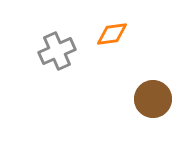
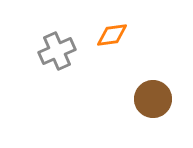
orange diamond: moved 1 px down
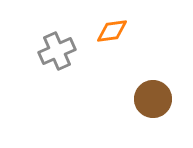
orange diamond: moved 4 px up
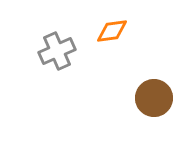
brown circle: moved 1 px right, 1 px up
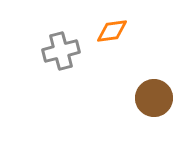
gray cross: moved 4 px right; rotated 9 degrees clockwise
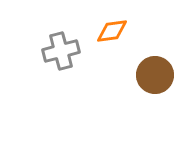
brown circle: moved 1 px right, 23 px up
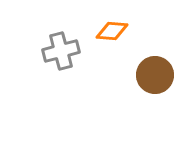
orange diamond: rotated 12 degrees clockwise
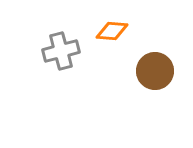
brown circle: moved 4 px up
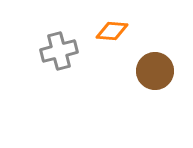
gray cross: moved 2 px left
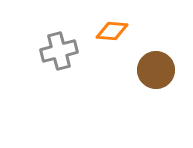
brown circle: moved 1 px right, 1 px up
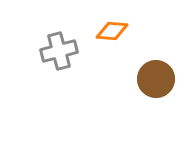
brown circle: moved 9 px down
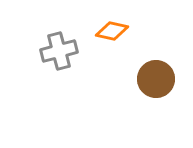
orange diamond: rotated 8 degrees clockwise
